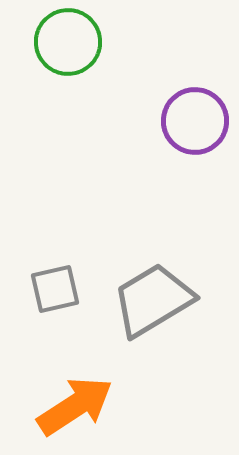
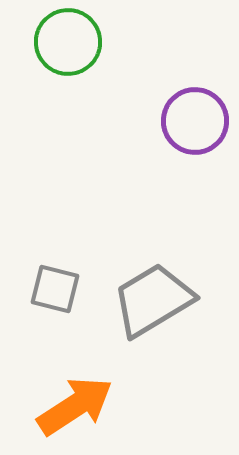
gray square: rotated 27 degrees clockwise
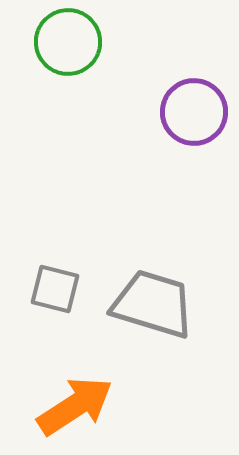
purple circle: moved 1 px left, 9 px up
gray trapezoid: moved 4 px down; rotated 48 degrees clockwise
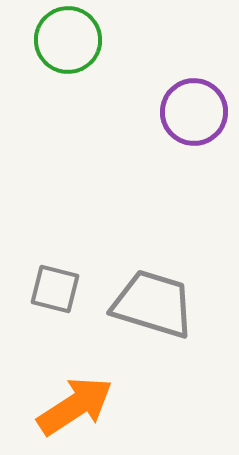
green circle: moved 2 px up
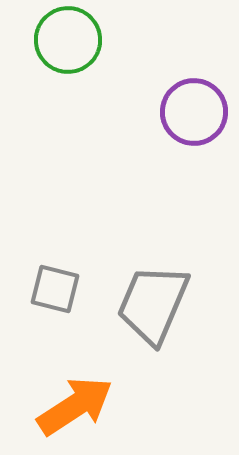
gray trapezoid: rotated 84 degrees counterclockwise
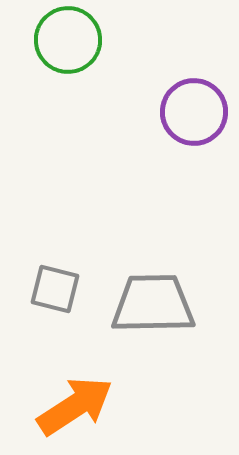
gray trapezoid: rotated 66 degrees clockwise
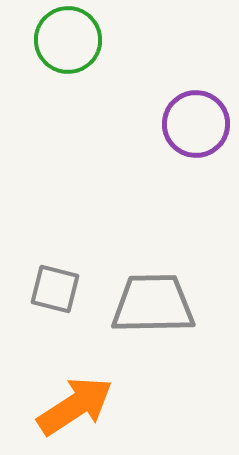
purple circle: moved 2 px right, 12 px down
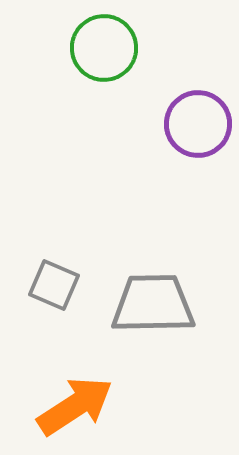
green circle: moved 36 px right, 8 px down
purple circle: moved 2 px right
gray square: moved 1 px left, 4 px up; rotated 9 degrees clockwise
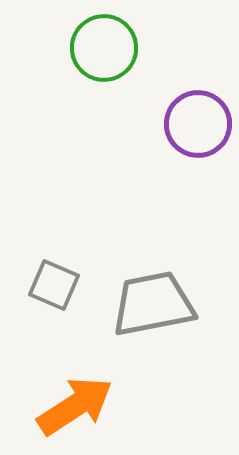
gray trapezoid: rotated 10 degrees counterclockwise
